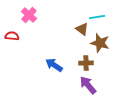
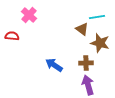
purple arrow: rotated 24 degrees clockwise
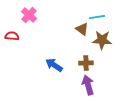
brown star: moved 2 px right, 3 px up; rotated 12 degrees counterclockwise
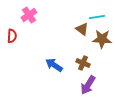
pink cross: rotated 14 degrees clockwise
red semicircle: rotated 88 degrees clockwise
brown star: moved 1 px up
brown cross: moved 3 px left; rotated 24 degrees clockwise
purple arrow: rotated 132 degrees counterclockwise
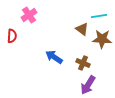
cyan line: moved 2 px right, 1 px up
blue arrow: moved 8 px up
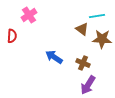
cyan line: moved 2 px left
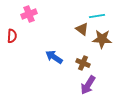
pink cross: moved 1 px up; rotated 14 degrees clockwise
